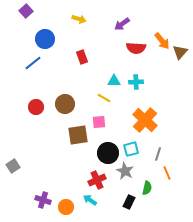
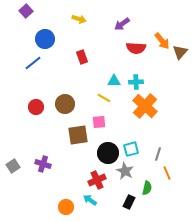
orange cross: moved 14 px up
purple cross: moved 36 px up
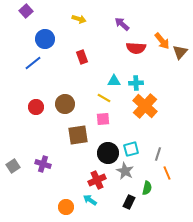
purple arrow: rotated 77 degrees clockwise
cyan cross: moved 1 px down
pink square: moved 4 px right, 3 px up
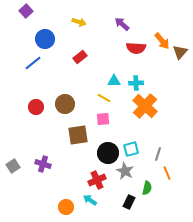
yellow arrow: moved 3 px down
red rectangle: moved 2 px left; rotated 72 degrees clockwise
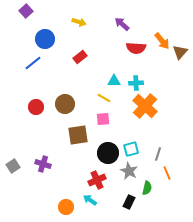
gray star: moved 4 px right
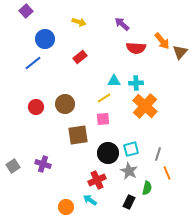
yellow line: rotated 64 degrees counterclockwise
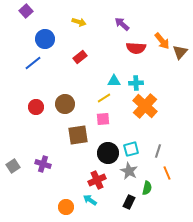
gray line: moved 3 px up
